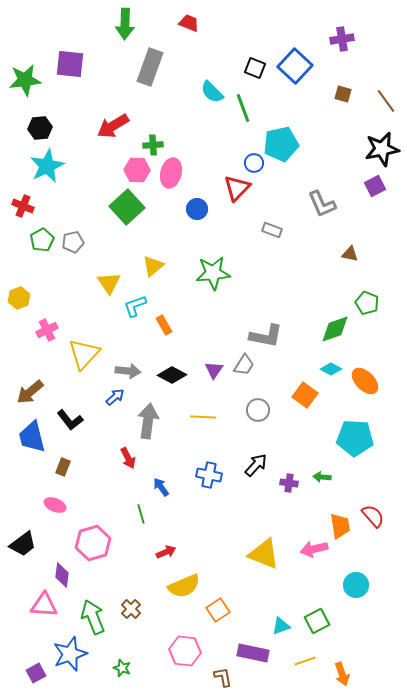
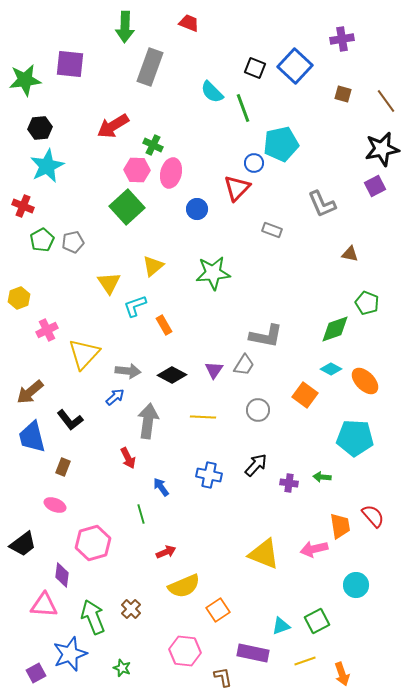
green arrow at (125, 24): moved 3 px down
green cross at (153, 145): rotated 30 degrees clockwise
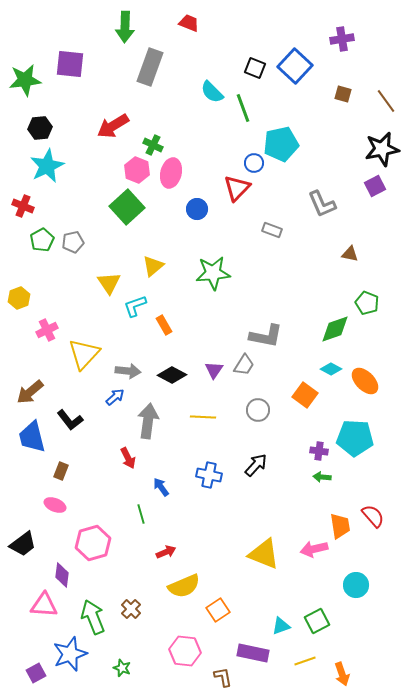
pink hexagon at (137, 170): rotated 20 degrees clockwise
brown rectangle at (63, 467): moved 2 px left, 4 px down
purple cross at (289, 483): moved 30 px right, 32 px up
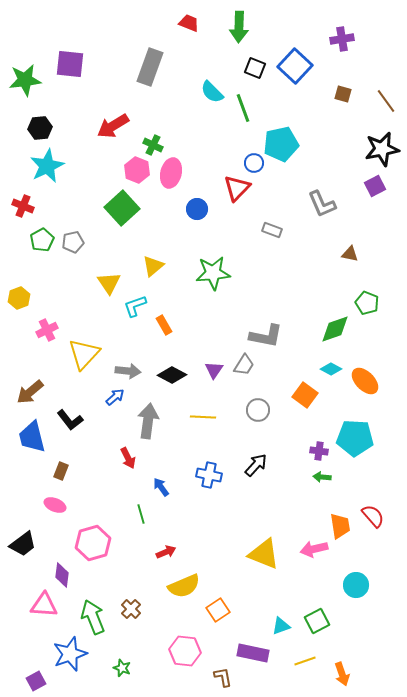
green arrow at (125, 27): moved 114 px right
green square at (127, 207): moved 5 px left, 1 px down
purple square at (36, 673): moved 8 px down
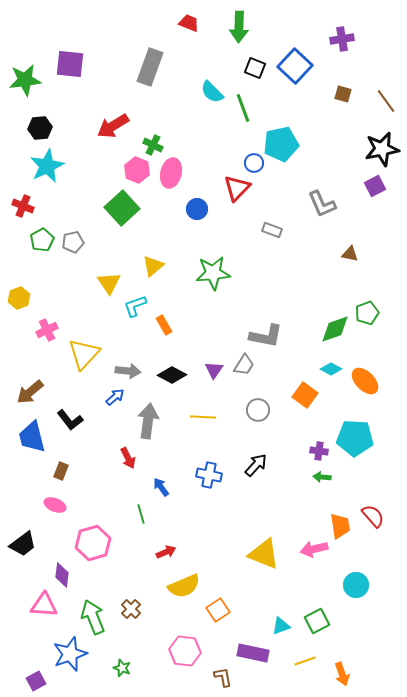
green pentagon at (367, 303): moved 10 px down; rotated 30 degrees clockwise
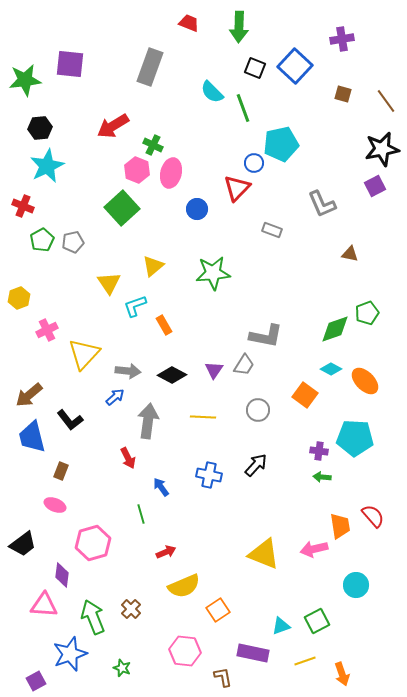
brown arrow at (30, 392): moved 1 px left, 3 px down
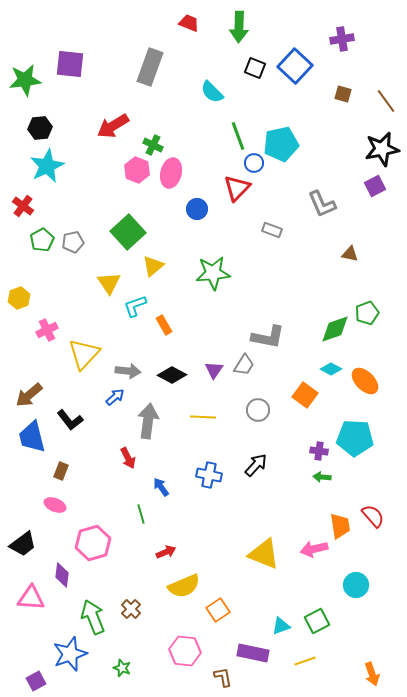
green line at (243, 108): moved 5 px left, 28 px down
red cross at (23, 206): rotated 15 degrees clockwise
green square at (122, 208): moved 6 px right, 24 px down
gray L-shape at (266, 336): moved 2 px right, 1 px down
pink triangle at (44, 605): moved 13 px left, 7 px up
orange arrow at (342, 674): moved 30 px right
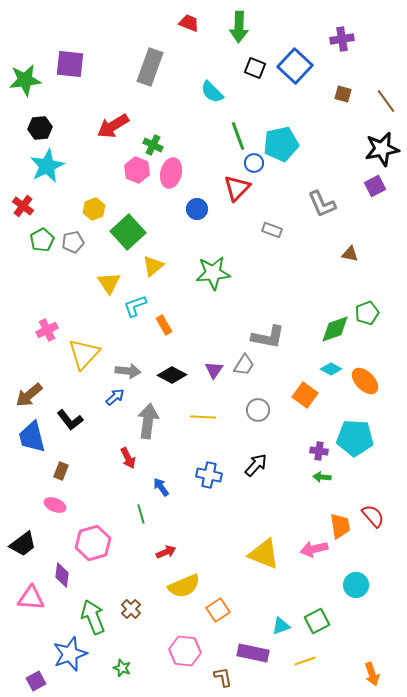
yellow hexagon at (19, 298): moved 75 px right, 89 px up
